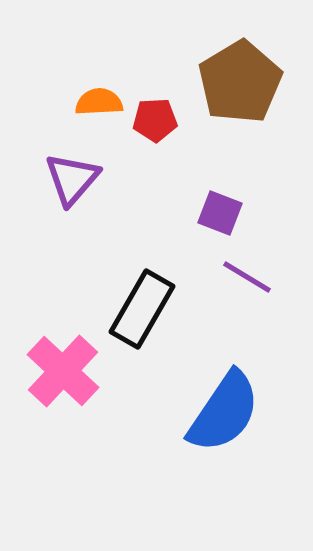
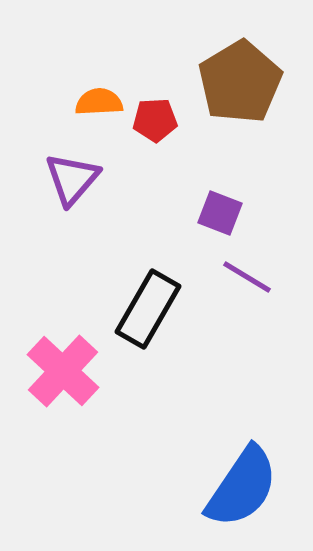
black rectangle: moved 6 px right
blue semicircle: moved 18 px right, 75 px down
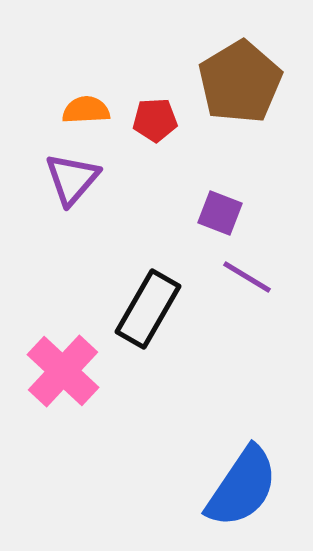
orange semicircle: moved 13 px left, 8 px down
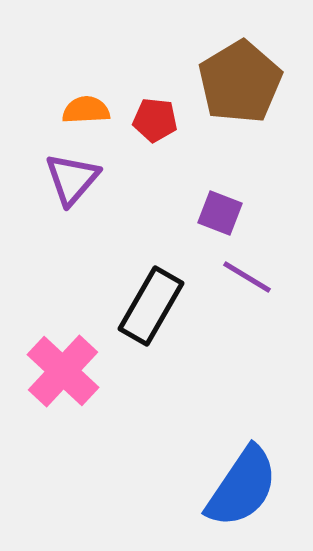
red pentagon: rotated 9 degrees clockwise
black rectangle: moved 3 px right, 3 px up
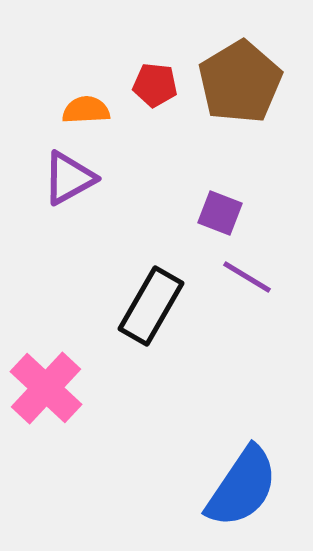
red pentagon: moved 35 px up
purple triangle: moved 3 px left, 1 px up; rotated 20 degrees clockwise
pink cross: moved 17 px left, 17 px down
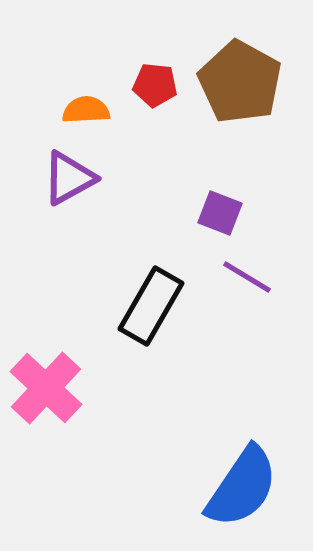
brown pentagon: rotated 12 degrees counterclockwise
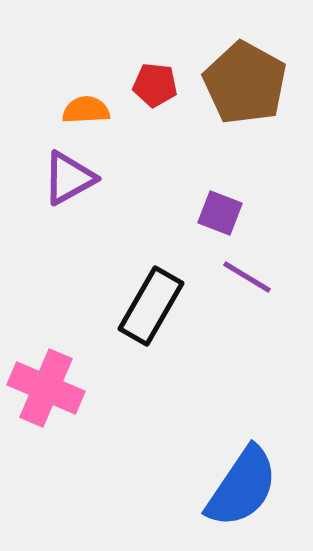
brown pentagon: moved 5 px right, 1 px down
pink cross: rotated 20 degrees counterclockwise
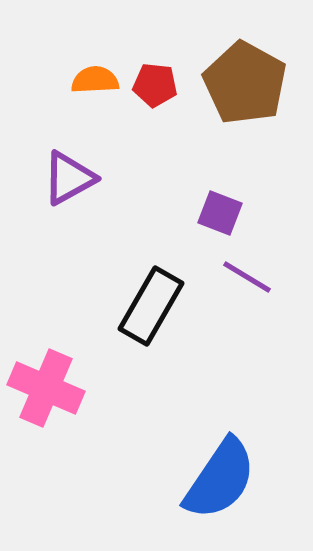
orange semicircle: moved 9 px right, 30 px up
blue semicircle: moved 22 px left, 8 px up
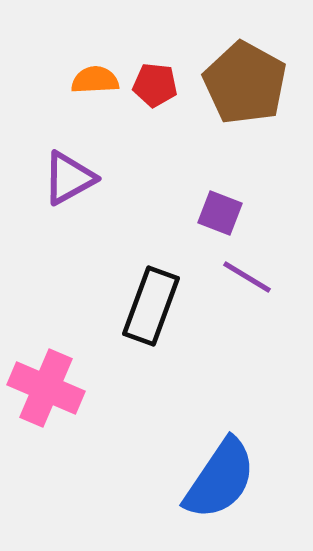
black rectangle: rotated 10 degrees counterclockwise
